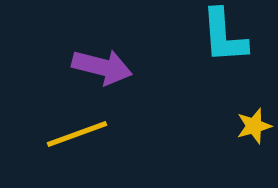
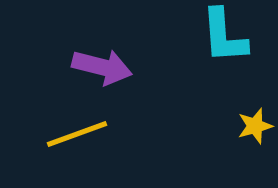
yellow star: moved 1 px right
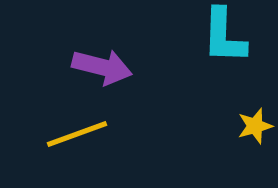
cyan L-shape: rotated 6 degrees clockwise
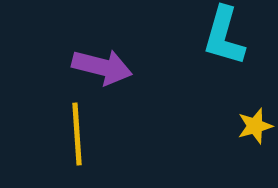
cyan L-shape: rotated 14 degrees clockwise
yellow line: rotated 74 degrees counterclockwise
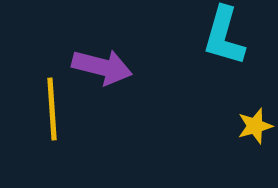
yellow line: moved 25 px left, 25 px up
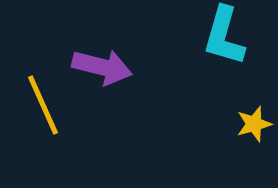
yellow line: moved 9 px left, 4 px up; rotated 20 degrees counterclockwise
yellow star: moved 1 px left, 2 px up
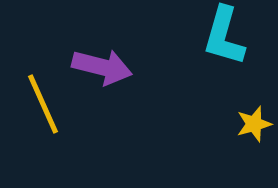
yellow line: moved 1 px up
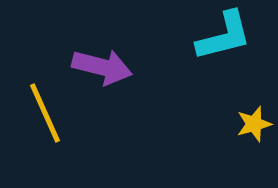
cyan L-shape: rotated 120 degrees counterclockwise
yellow line: moved 2 px right, 9 px down
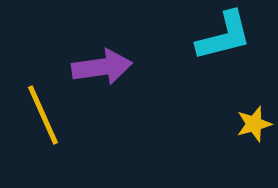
purple arrow: rotated 22 degrees counterclockwise
yellow line: moved 2 px left, 2 px down
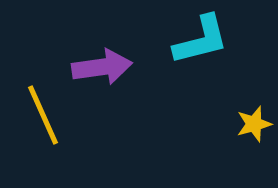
cyan L-shape: moved 23 px left, 4 px down
